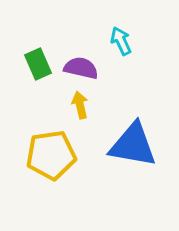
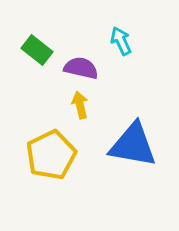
green rectangle: moved 1 px left, 14 px up; rotated 28 degrees counterclockwise
yellow pentagon: rotated 18 degrees counterclockwise
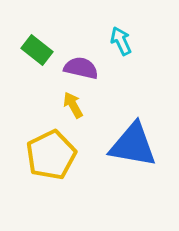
yellow arrow: moved 7 px left; rotated 16 degrees counterclockwise
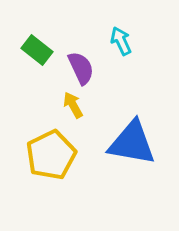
purple semicircle: rotated 52 degrees clockwise
blue triangle: moved 1 px left, 2 px up
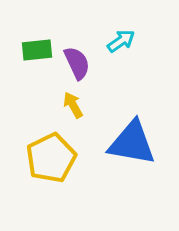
cyan arrow: rotated 80 degrees clockwise
green rectangle: rotated 44 degrees counterclockwise
purple semicircle: moved 4 px left, 5 px up
yellow pentagon: moved 3 px down
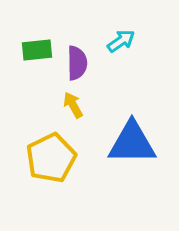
purple semicircle: rotated 24 degrees clockwise
blue triangle: rotated 10 degrees counterclockwise
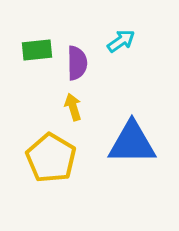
yellow arrow: moved 2 px down; rotated 12 degrees clockwise
yellow pentagon: rotated 15 degrees counterclockwise
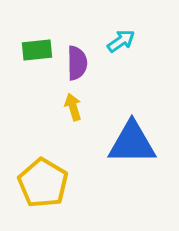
yellow pentagon: moved 8 px left, 25 px down
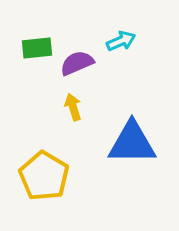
cyan arrow: rotated 12 degrees clockwise
green rectangle: moved 2 px up
purple semicircle: rotated 112 degrees counterclockwise
yellow pentagon: moved 1 px right, 7 px up
